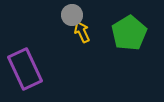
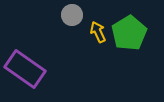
yellow arrow: moved 16 px right
purple rectangle: rotated 30 degrees counterclockwise
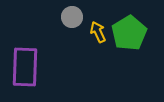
gray circle: moved 2 px down
purple rectangle: moved 2 px up; rotated 57 degrees clockwise
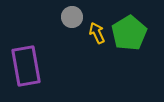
yellow arrow: moved 1 px left, 1 px down
purple rectangle: moved 1 px right, 1 px up; rotated 12 degrees counterclockwise
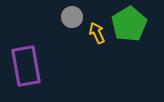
green pentagon: moved 9 px up
